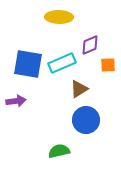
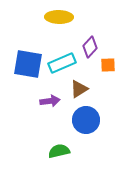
purple diamond: moved 2 px down; rotated 25 degrees counterclockwise
purple arrow: moved 34 px right
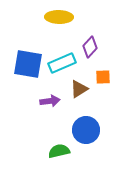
orange square: moved 5 px left, 12 px down
blue circle: moved 10 px down
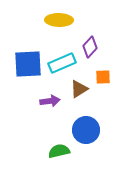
yellow ellipse: moved 3 px down
blue square: rotated 12 degrees counterclockwise
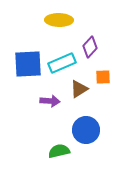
purple arrow: rotated 12 degrees clockwise
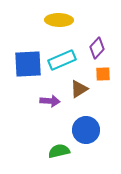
purple diamond: moved 7 px right, 1 px down
cyan rectangle: moved 3 px up
orange square: moved 3 px up
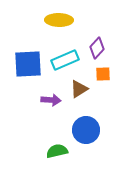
cyan rectangle: moved 3 px right
purple arrow: moved 1 px right, 1 px up
green semicircle: moved 2 px left
